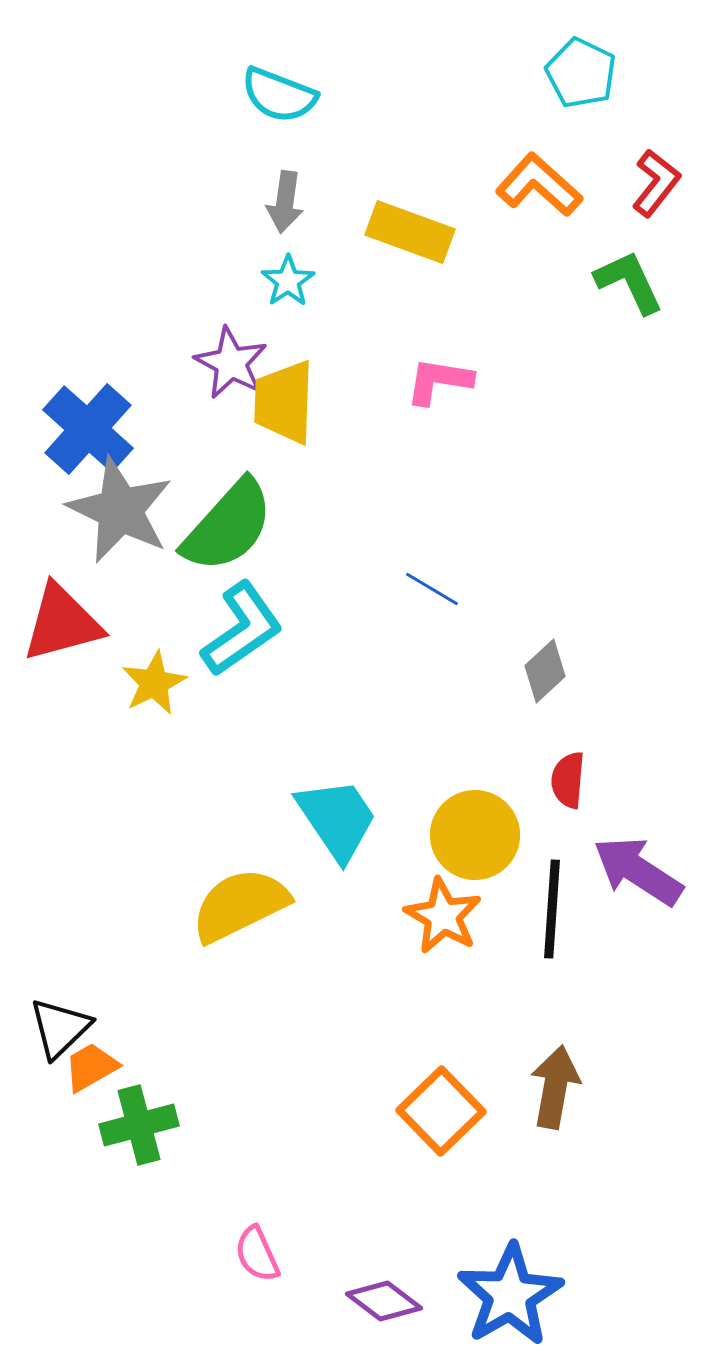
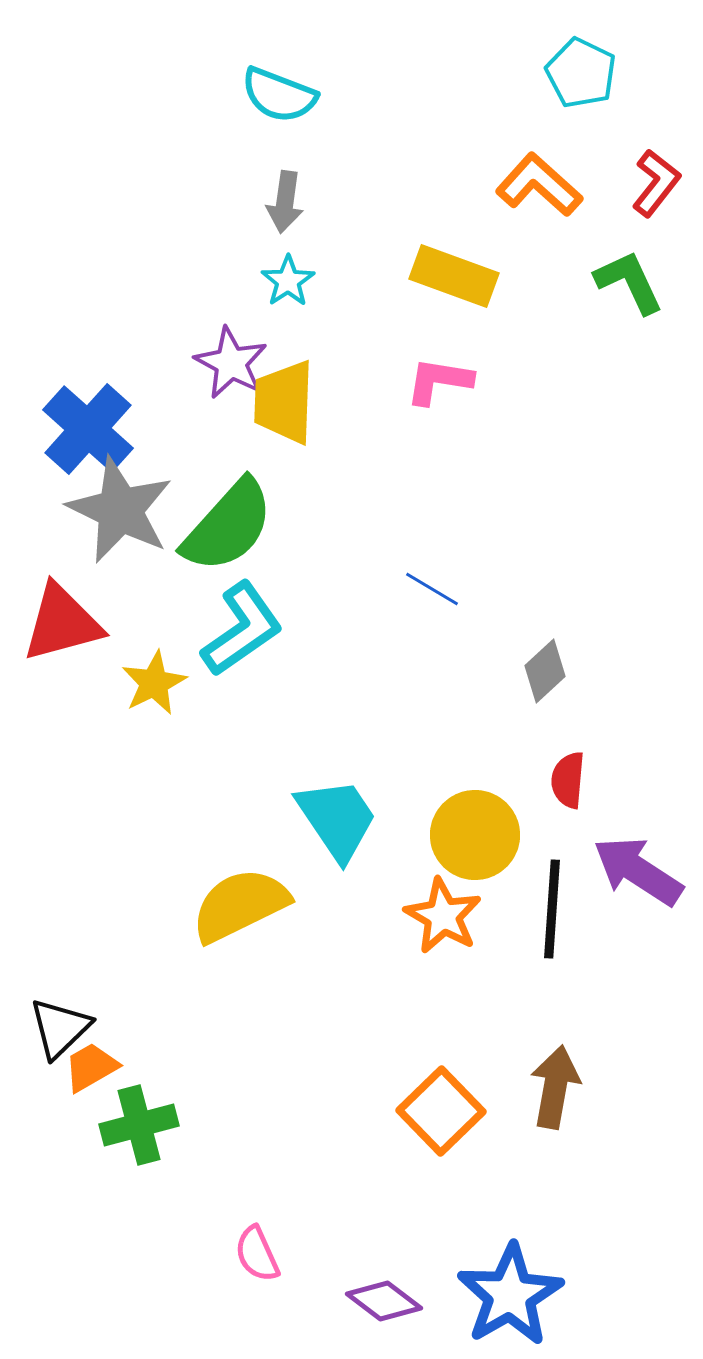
yellow rectangle: moved 44 px right, 44 px down
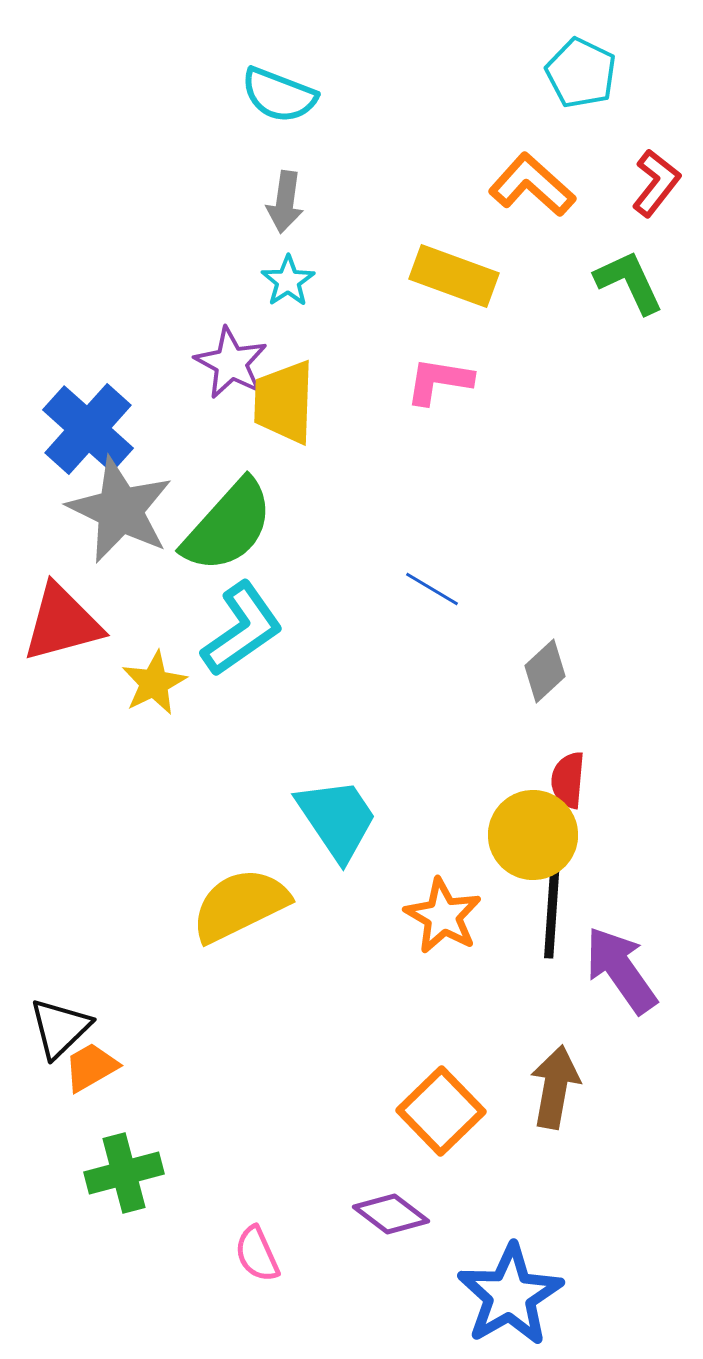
orange L-shape: moved 7 px left
yellow circle: moved 58 px right
purple arrow: moved 17 px left, 99 px down; rotated 22 degrees clockwise
green cross: moved 15 px left, 48 px down
purple diamond: moved 7 px right, 87 px up
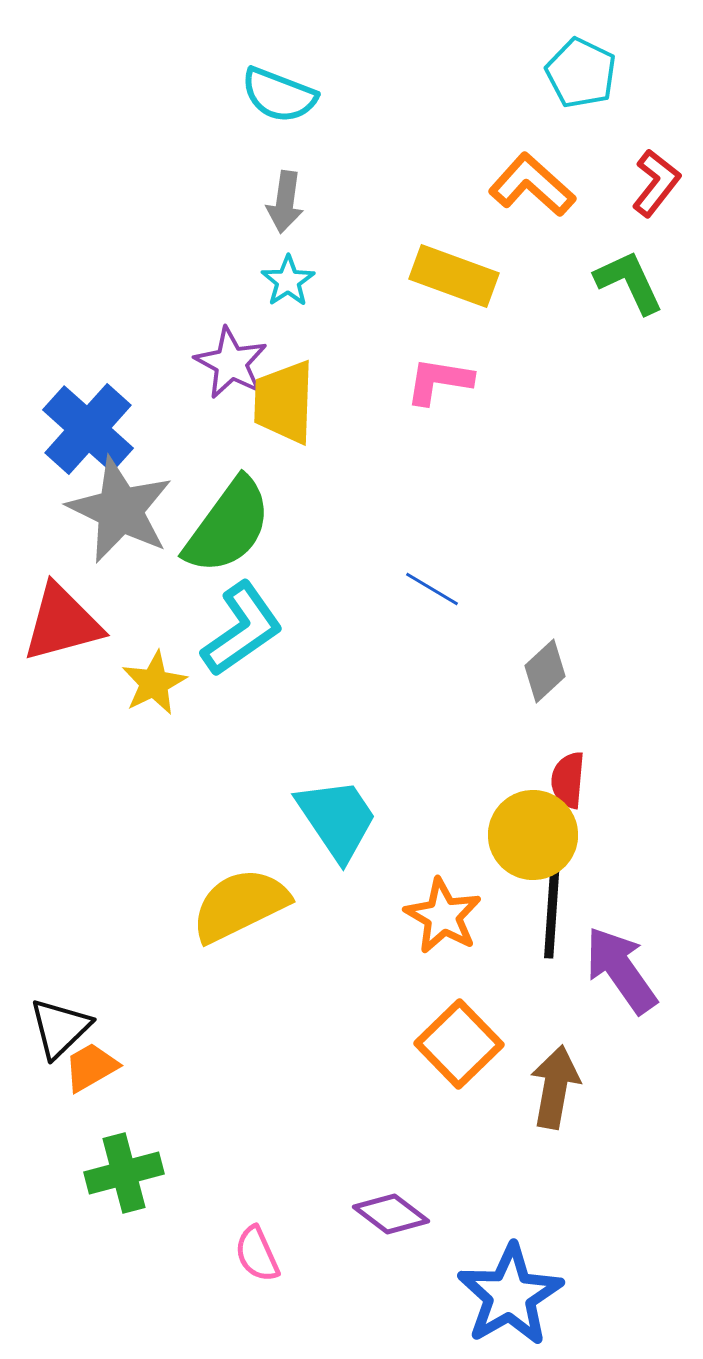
green semicircle: rotated 6 degrees counterclockwise
orange square: moved 18 px right, 67 px up
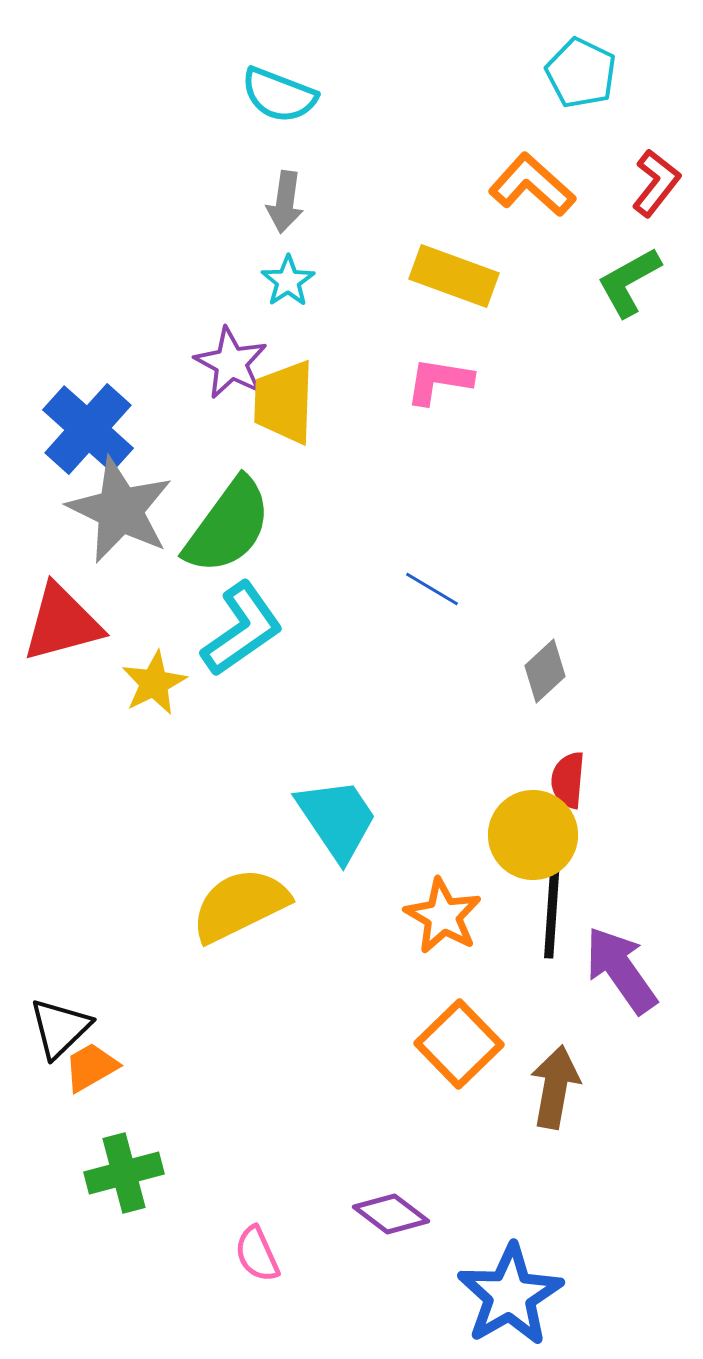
green L-shape: rotated 94 degrees counterclockwise
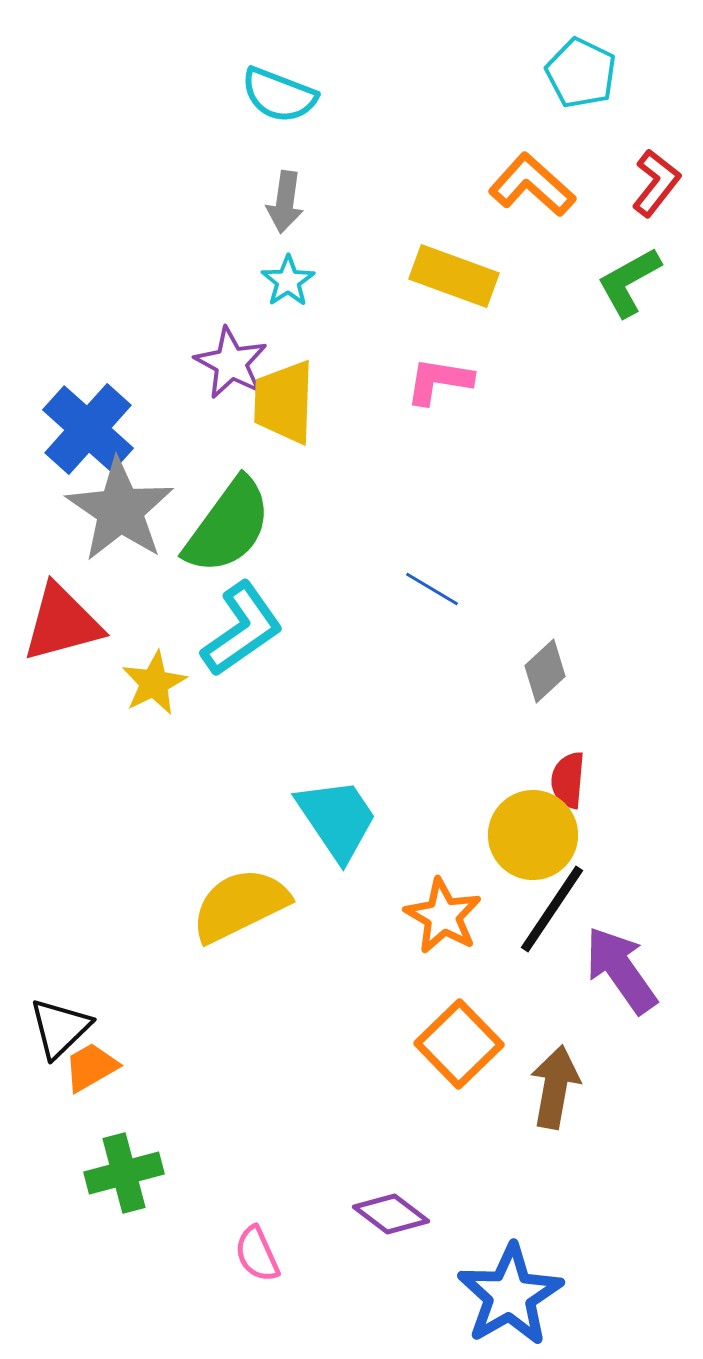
gray star: rotated 8 degrees clockwise
black line: rotated 30 degrees clockwise
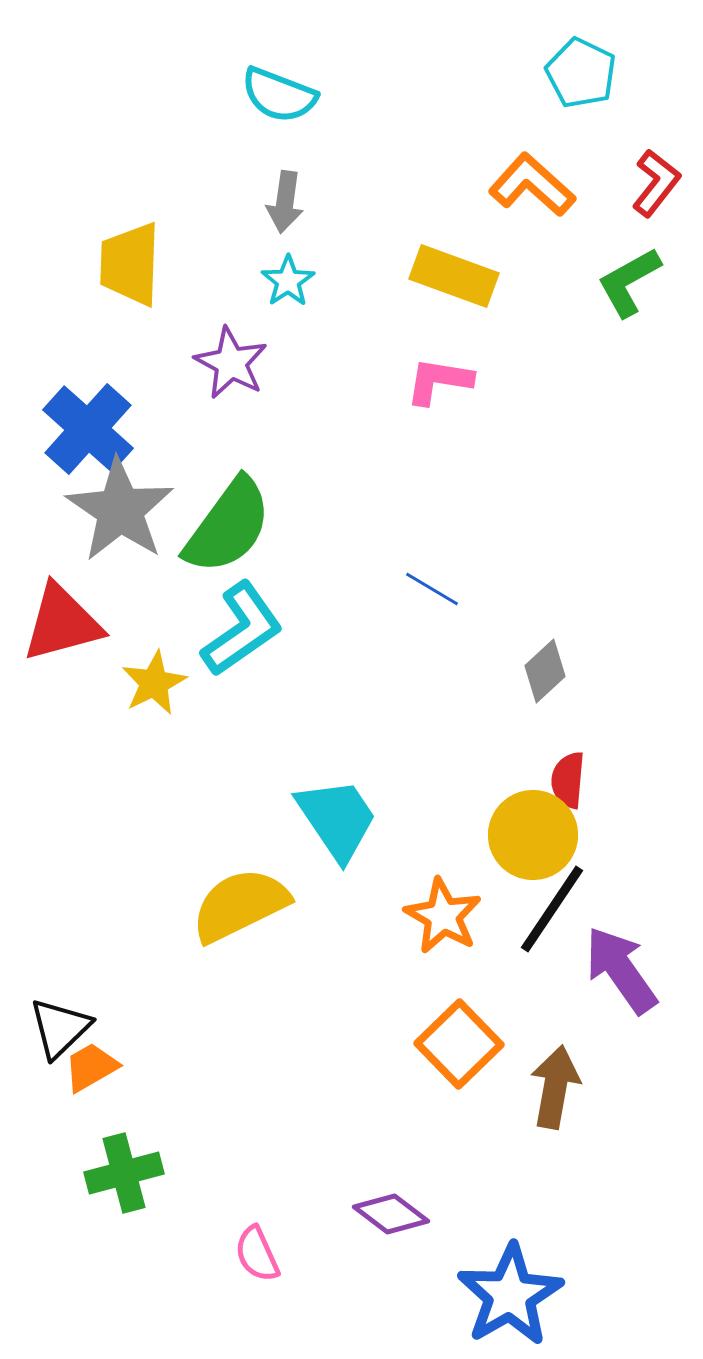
yellow trapezoid: moved 154 px left, 138 px up
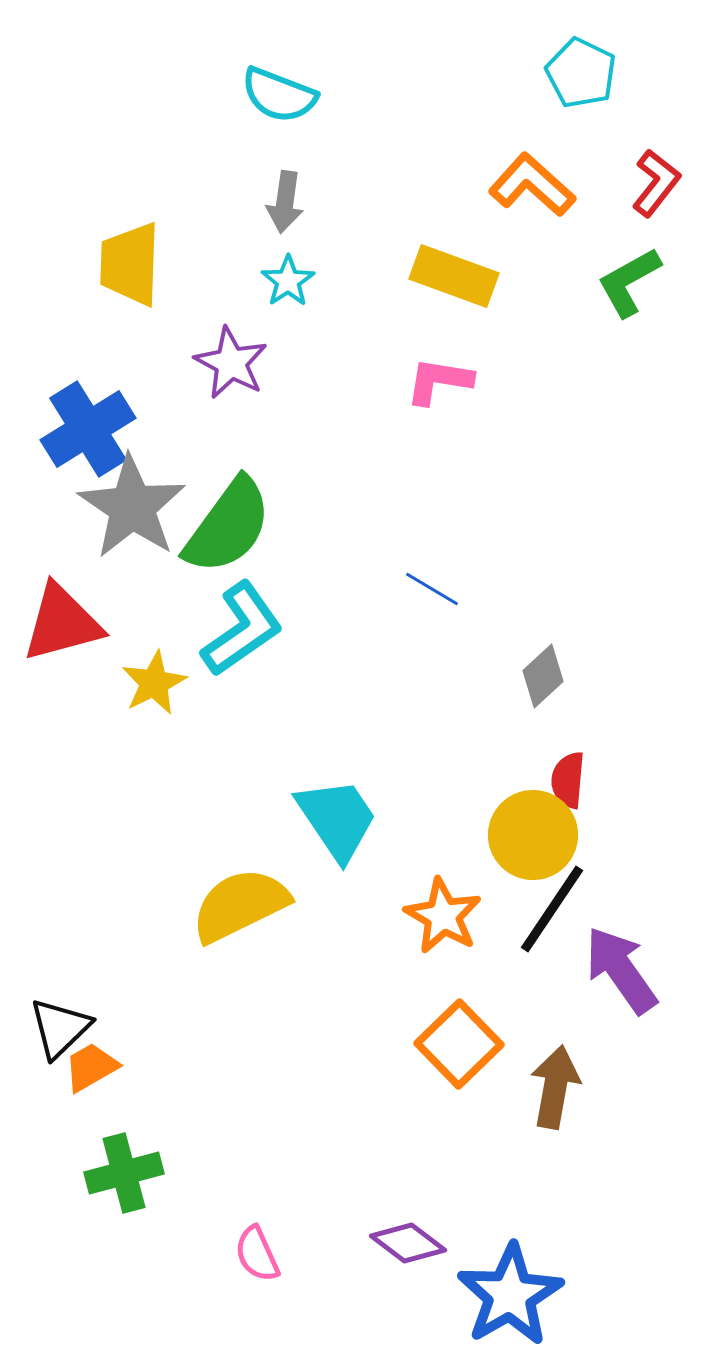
blue cross: rotated 16 degrees clockwise
gray star: moved 12 px right, 3 px up
gray diamond: moved 2 px left, 5 px down
purple diamond: moved 17 px right, 29 px down
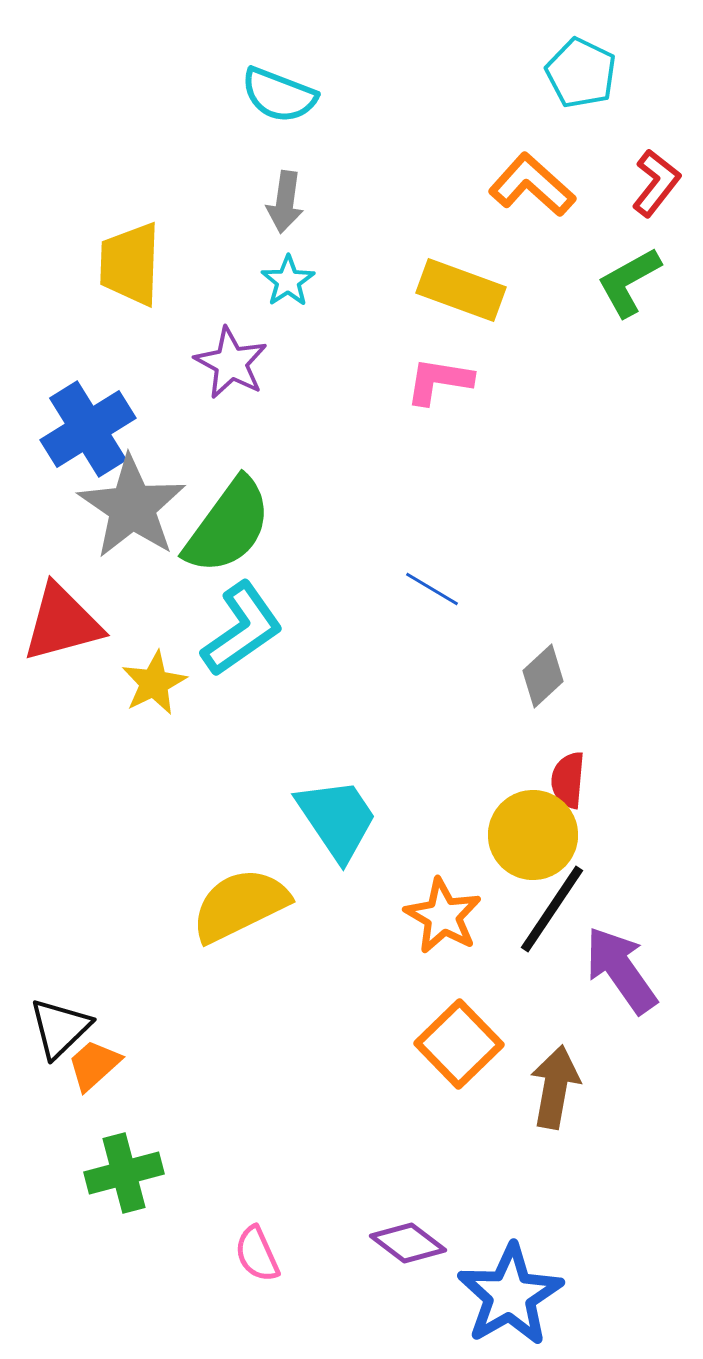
yellow rectangle: moved 7 px right, 14 px down
orange trapezoid: moved 3 px right, 2 px up; rotated 12 degrees counterclockwise
